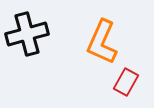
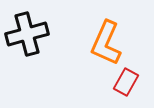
orange L-shape: moved 4 px right, 1 px down
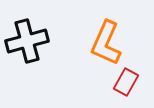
black cross: moved 7 px down
